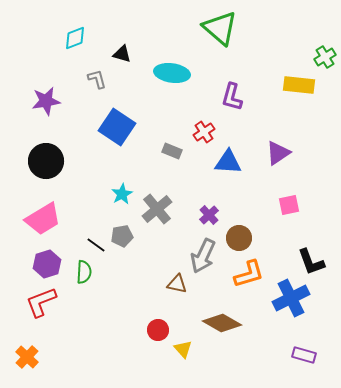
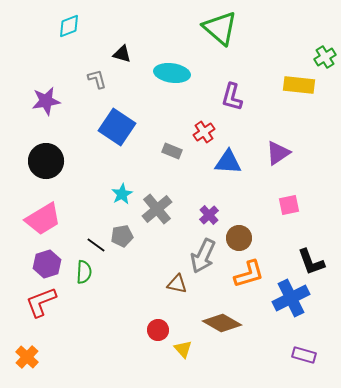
cyan diamond: moved 6 px left, 12 px up
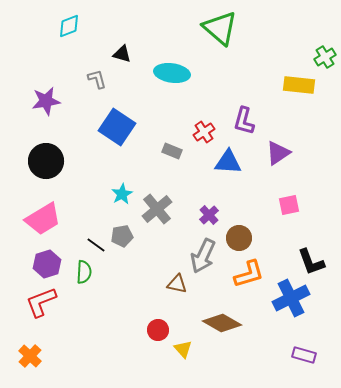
purple L-shape: moved 12 px right, 24 px down
orange cross: moved 3 px right, 1 px up
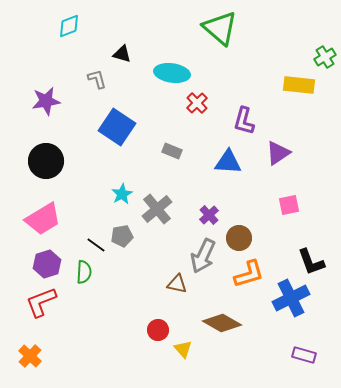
red cross: moved 7 px left, 29 px up; rotated 10 degrees counterclockwise
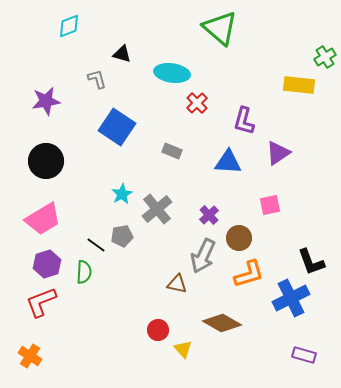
pink square: moved 19 px left
orange cross: rotated 10 degrees counterclockwise
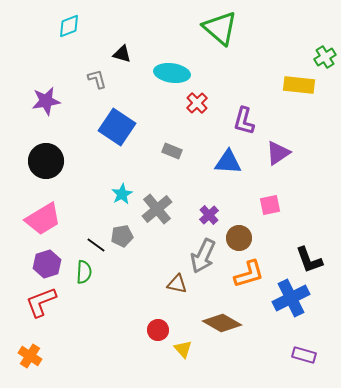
black L-shape: moved 2 px left, 2 px up
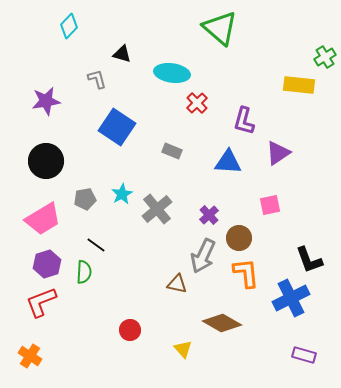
cyan diamond: rotated 25 degrees counterclockwise
gray pentagon: moved 37 px left, 37 px up
orange L-shape: moved 3 px left, 1 px up; rotated 80 degrees counterclockwise
red circle: moved 28 px left
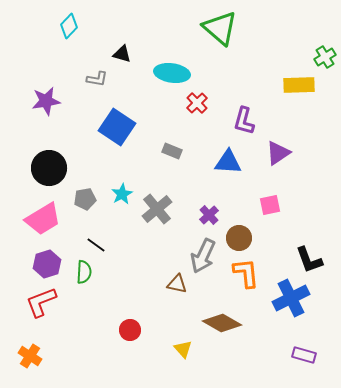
gray L-shape: rotated 115 degrees clockwise
yellow rectangle: rotated 8 degrees counterclockwise
black circle: moved 3 px right, 7 px down
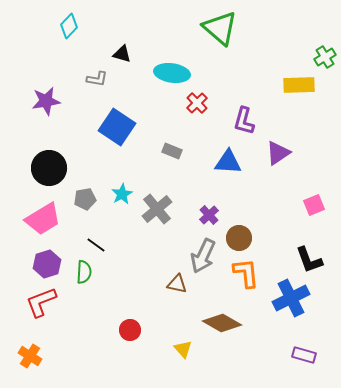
pink square: moved 44 px right; rotated 10 degrees counterclockwise
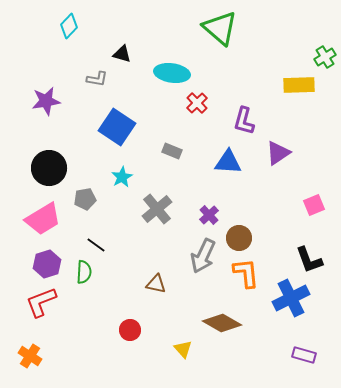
cyan star: moved 17 px up
brown triangle: moved 21 px left
